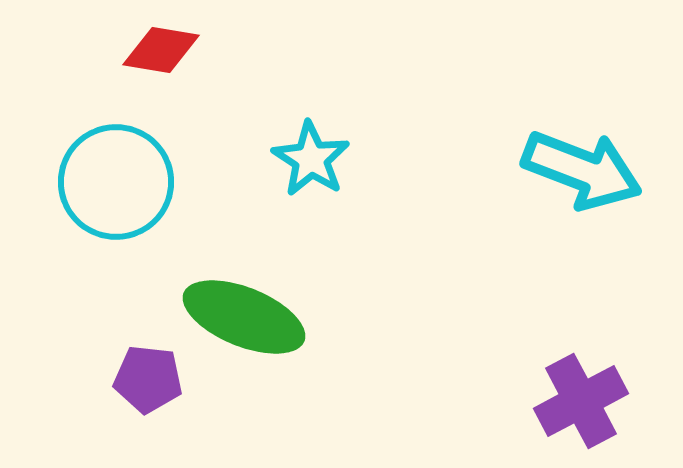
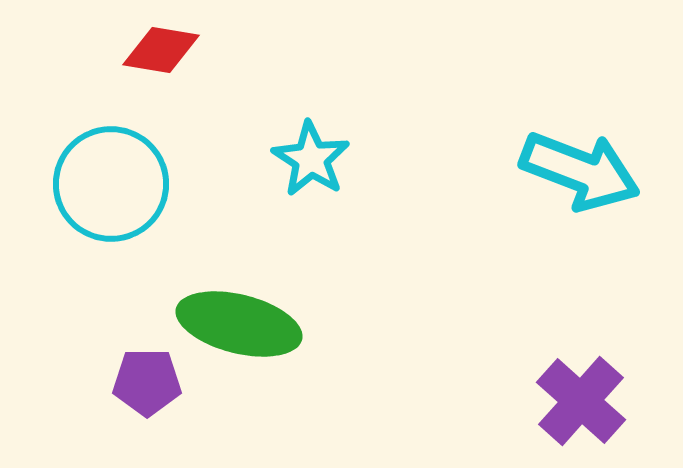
cyan arrow: moved 2 px left, 1 px down
cyan circle: moved 5 px left, 2 px down
green ellipse: moved 5 px left, 7 px down; rotated 8 degrees counterclockwise
purple pentagon: moved 1 px left, 3 px down; rotated 6 degrees counterclockwise
purple cross: rotated 20 degrees counterclockwise
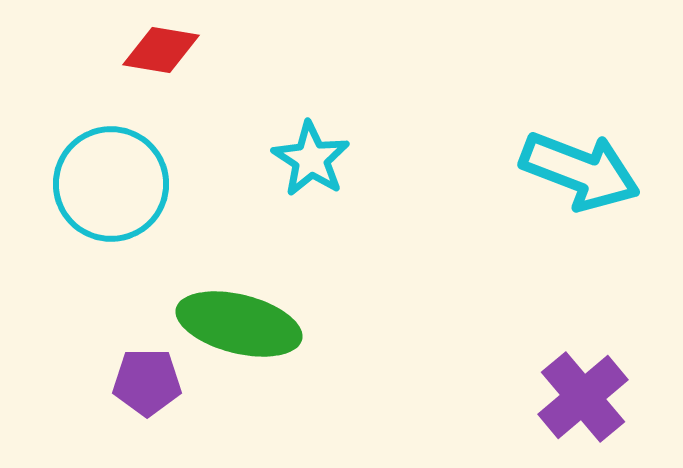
purple cross: moved 2 px right, 4 px up; rotated 8 degrees clockwise
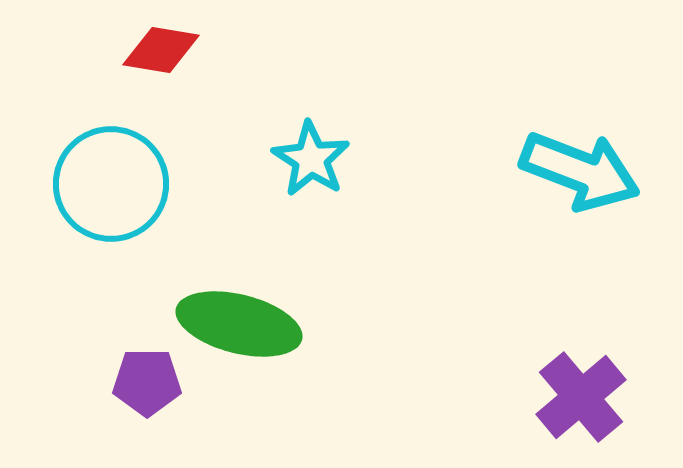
purple cross: moved 2 px left
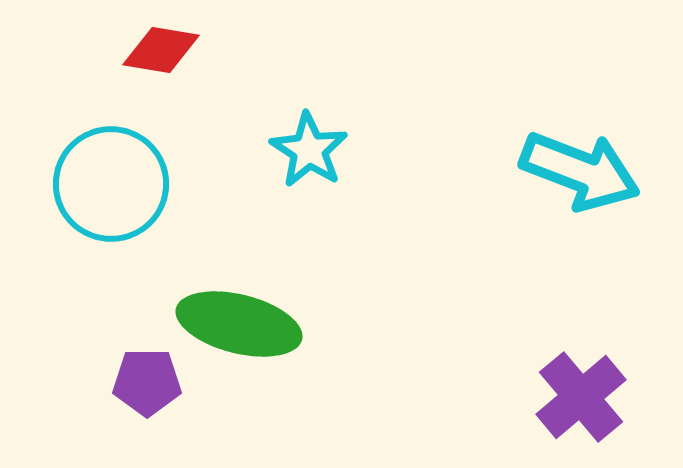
cyan star: moved 2 px left, 9 px up
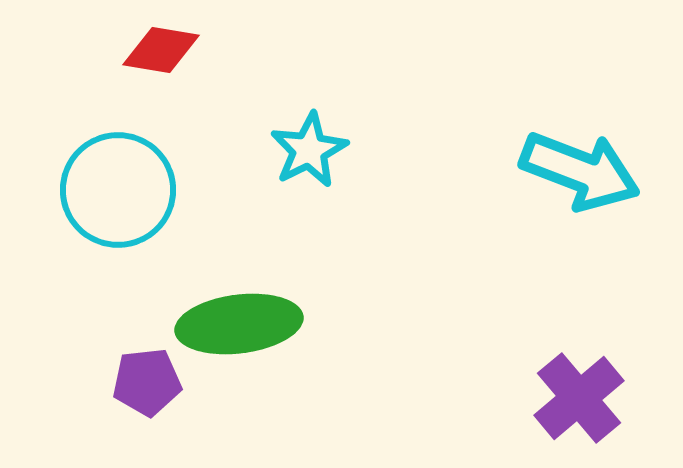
cyan star: rotated 12 degrees clockwise
cyan circle: moved 7 px right, 6 px down
green ellipse: rotated 21 degrees counterclockwise
purple pentagon: rotated 6 degrees counterclockwise
purple cross: moved 2 px left, 1 px down
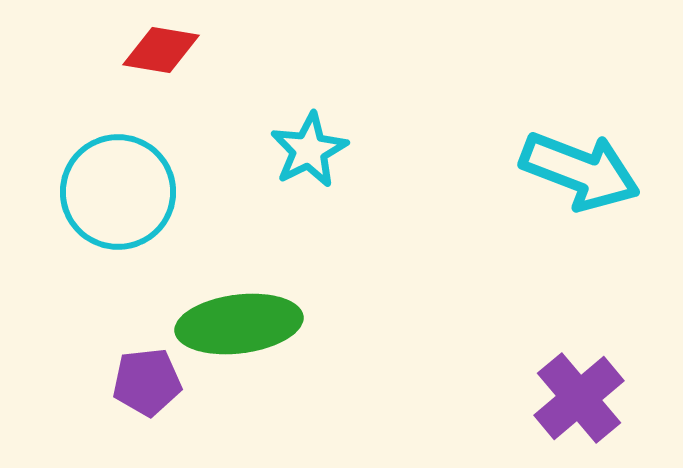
cyan circle: moved 2 px down
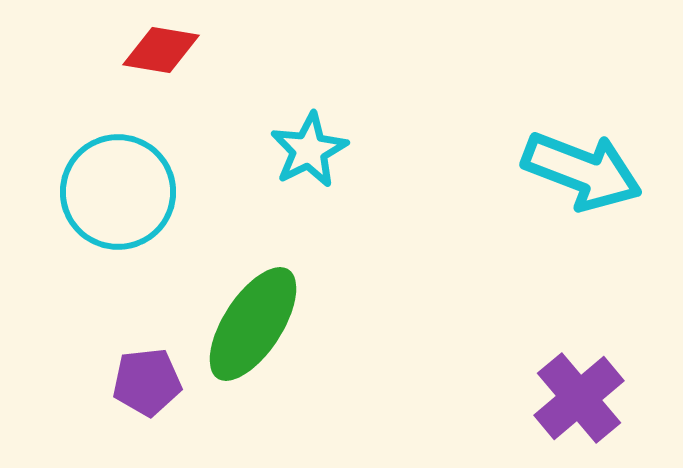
cyan arrow: moved 2 px right
green ellipse: moved 14 px right; rotated 50 degrees counterclockwise
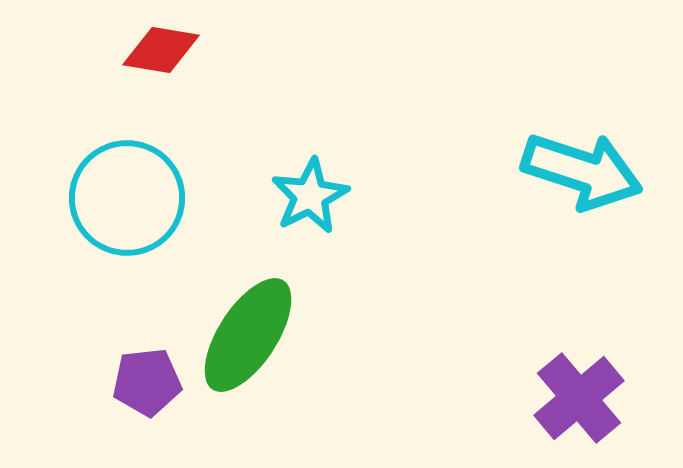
cyan star: moved 1 px right, 46 px down
cyan arrow: rotated 3 degrees counterclockwise
cyan circle: moved 9 px right, 6 px down
green ellipse: moved 5 px left, 11 px down
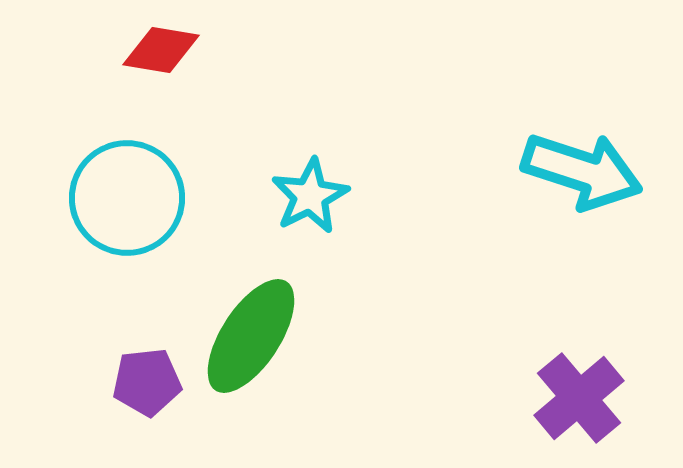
green ellipse: moved 3 px right, 1 px down
